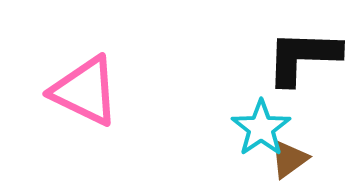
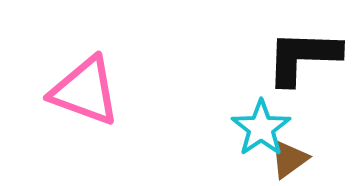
pink triangle: rotated 6 degrees counterclockwise
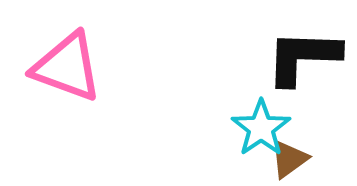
pink triangle: moved 18 px left, 24 px up
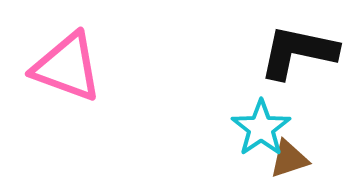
black L-shape: moved 5 px left, 5 px up; rotated 10 degrees clockwise
brown triangle: rotated 18 degrees clockwise
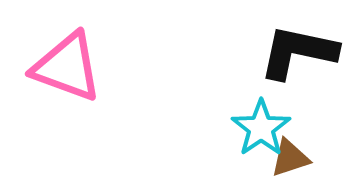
brown triangle: moved 1 px right, 1 px up
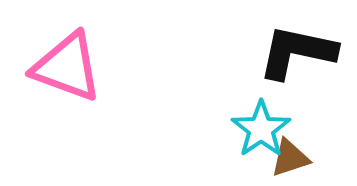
black L-shape: moved 1 px left
cyan star: moved 1 px down
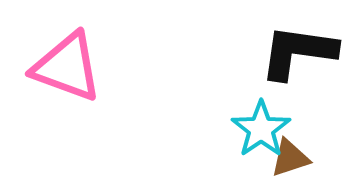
black L-shape: moved 1 px right; rotated 4 degrees counterclockwise
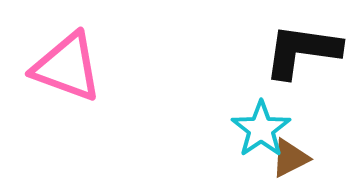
black L-shape: moved 4 px right, 1 px up
brown triangle: rotated 9 degrees counterclockwise
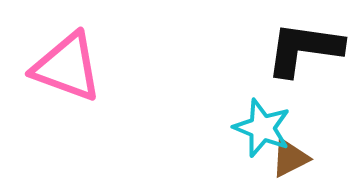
black L-shape: moved 2 px right, 2 px up
cyan star: moved 1 px right, 1 px up; rotated 16 degrees counterclockwise
